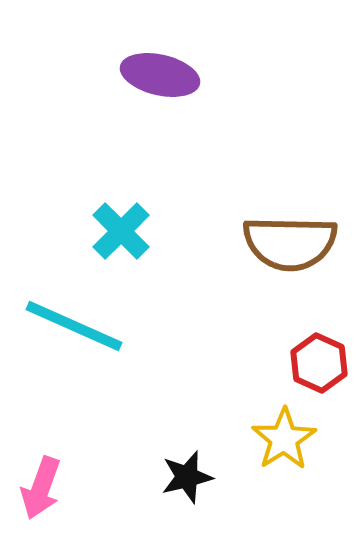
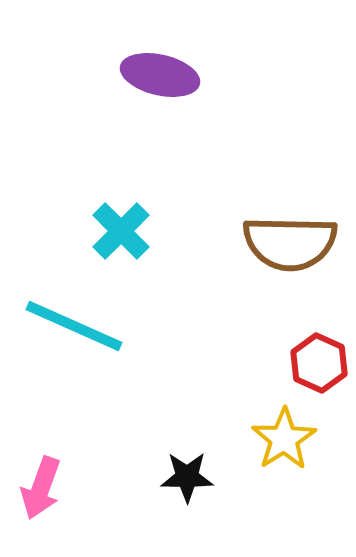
black star: rotated 14 degrees clockwise
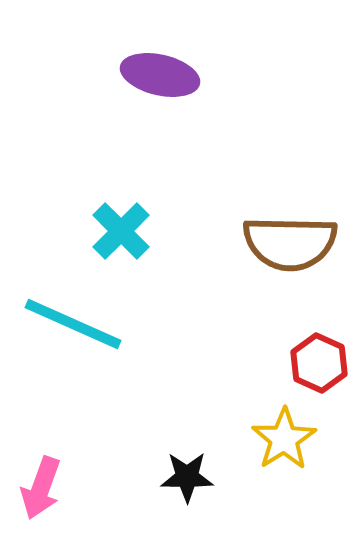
cyan line: moved 1 px left, 2 px up
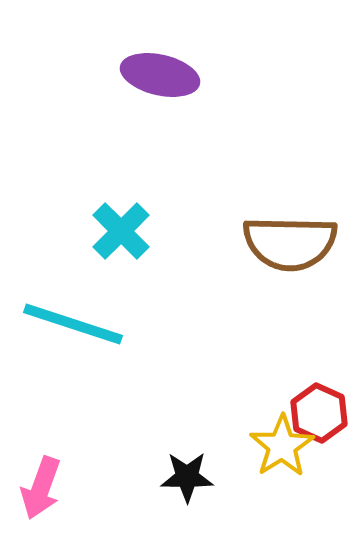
cyan line: rotated 6 degrees counterclockwise
red hexagon: moved 50 px down
yellow star: moved 2 px left, 7 px down
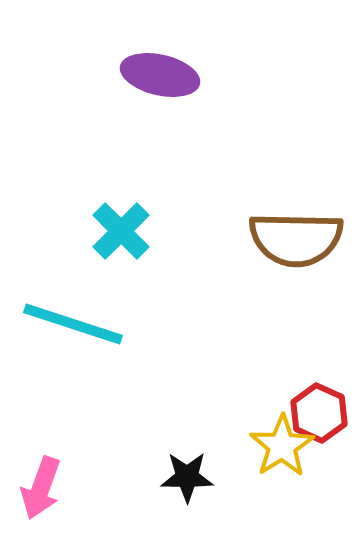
brown semicircle: moved 6 px right, 4 px up
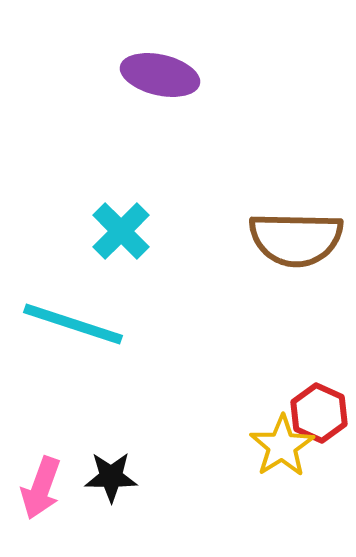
black star: moved 76 px left
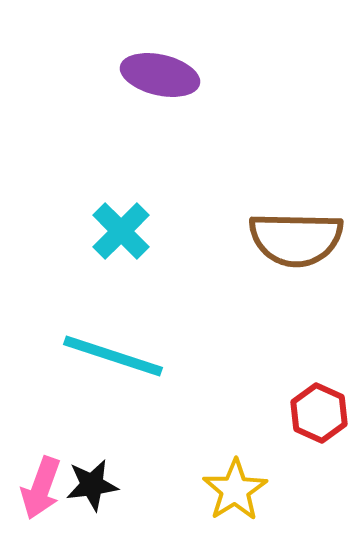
cyan line: moved 40 px right, 32 px down
yellow star: moved 47 px left, 44 px down
black star: moved 19 px left, 8 px down; rotated 8 degrees counterclockwise
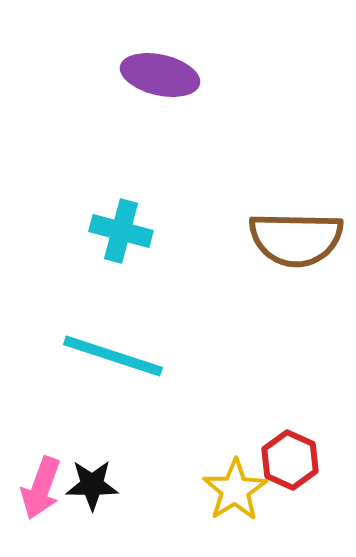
cyan cross: rotated 30 degrees counterclockwise
red hexagon: moved 29 px left, 47 px down
black star: rotated 8 degrees clockwise
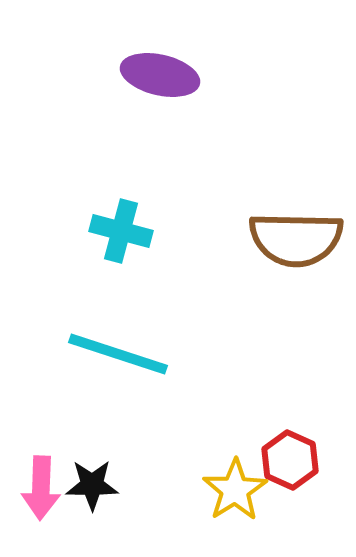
cyan line: moved 5 px right, 2 px up
pink arrow: rotated 18 degrees counterclockwise
